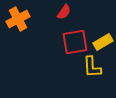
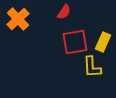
orange cross: rotated 15 degrees counterclockwise
yellow rectangle: rotated 36 degrees counterclockwise
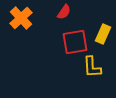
orange cross: moved 3 px right, 1 px up
yellow rectangle: moved 8 px up
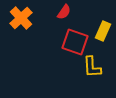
yellow rectangle: moved 3 px up
red square: rotated 28 degrees clockwise
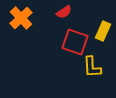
red semicircle: rotated 21 degrees clockwise
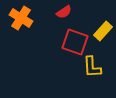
orange cross: rotated 15 degrees counterclockwise
yellow rectangle: rotated 18 degrees clockwise
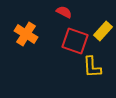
red semicircle: rotated 119 degrees counterclockwise
orange cross: moved 5 px right, 16 px down
red square: moved 1 px up
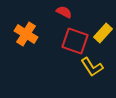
yellow rectangle: moved 2 px down
yellow L-shape: rotated 30 degrees counterclockwise
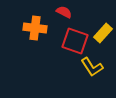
orange cross: moved 9 px right, 6 px up; rotated 25 degrees counterclockwise
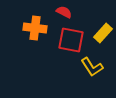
red square: moved 4 px left, 1 px up; rotated 8 degrees counterclockwise
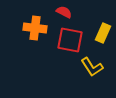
yellow rectangle: rotated 18 degrees counterclockwise
red square: moved 1 px left
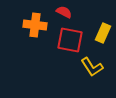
orange cross: moved 3 px up
